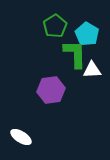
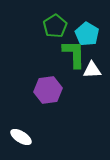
green L-shape: moved 1 px left
purple hexagon: moved 3 px left
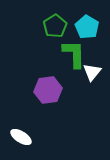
cyan pentagon: moved 7 px up
white triangle: moved 2 px down; rotated 48 degrees counterclockwise
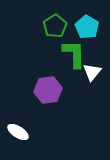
white ellipse: moved 3 px left, 5 px up
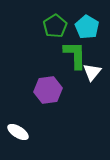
green L-shape: moved 1 px right, 1 px down
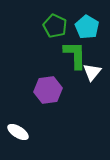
green pentagon: rotated 15 degrees counterclockwise
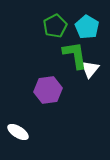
green pentagon: rotated 20 degrees clockwise
green L-shape: rotated 8 degrees counterclockwise
white triangle: moved 2 px left, 3 px up
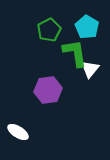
green pentagon: moved 6 px left, 4 px down
green L-shape: moved 2 px up
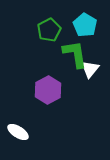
cyan pentagon: moved 2 px left, 2 px up
green L-shape: moved 1 px down
purple hexagon: rotated 20 degrees counterclockwise
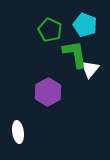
cyan pentagon: rotated 10 degrees counterclockwise
green pentagon: moved 1 px right; rotated 20 degrees counterclockwise
purple hexagon: moved 2 px down
white ellipse: rotated 50 degrees clockwise
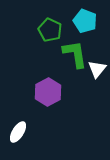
cyan pentagon: moved 4 px up
white triangle: moved 7 px right
white ellipse: rotated 40 degrees clockwise
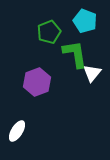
green pentagon: moved 1 px left, 2 px down; rotated 25 degrees clockwise
white triangle: moved 5 px left, 4 px down
purple hexagon: moved 11 px left, 10 px up; rotated 8 degrees clockwise
white ellipse: moved 1 px left, 1 px up
